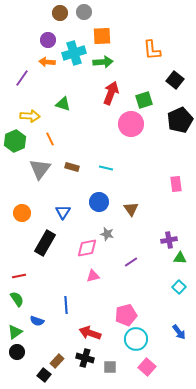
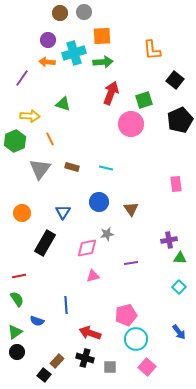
gray star at (107, 234): rotated 24 degrees counterclockwise
purple line at (131, 262): moved 1 px down; rotated 24 degrees clockwise
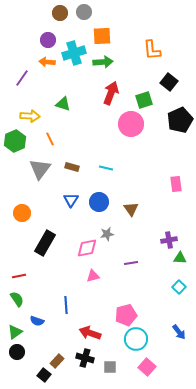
black square at (175, 80): moved 6 px left, 2 px down
blue triangle at (63, 212): moved 8 px right, 12 px up
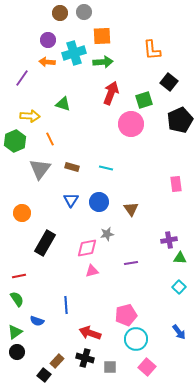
pink triangle at (93, 276): moved 1 px left, 5 px up
